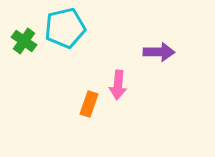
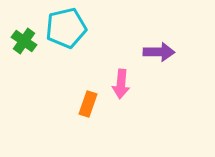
cyan pentagon: moved 1 px right
pink arrow: moved 3 px right, 1 px up
orange rectangle: moved 1 px left
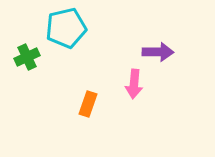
green cross: moved 3 px right, 16 px down; rotated 30 degrees clockwise
purple arrow: moved 1 px left
pink arrow: moved 13 px right
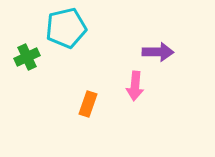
pink arrow: moved 1 px right, 2 px down
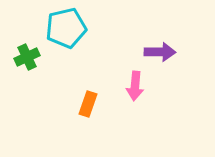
purple arrow: moved 2 px right
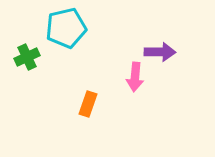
pink arrow: moved 9 px up
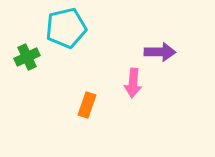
pink arrow: moved 2 px left, 6 px down
orange rectangle: moved 1 px left, 1 px down
